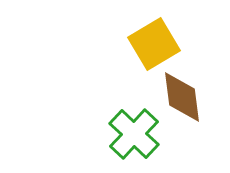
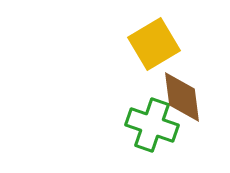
green cross: moved 18 px right, 9 px up; rotated 24 degrees counterclockwise
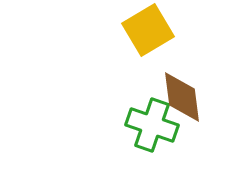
yellow square: moved 6 px left, 14 px up
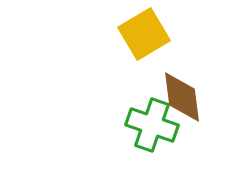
yellow square: moved 4 px left, 4 px down
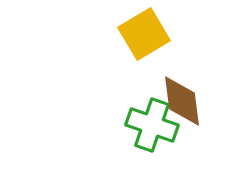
brown diamond: moved 4 px down
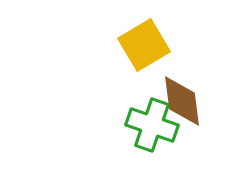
yellow square: moved 11 px down
